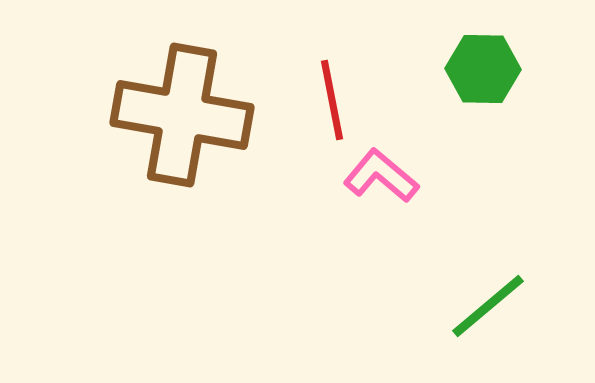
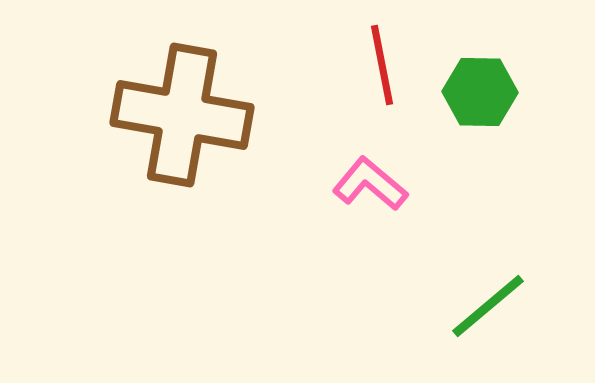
green hexagon: moved 3 px left, 23 px down
red line: moved 50 px right, 35 px up
pink L-shape: moved 11 px left, 8 px down
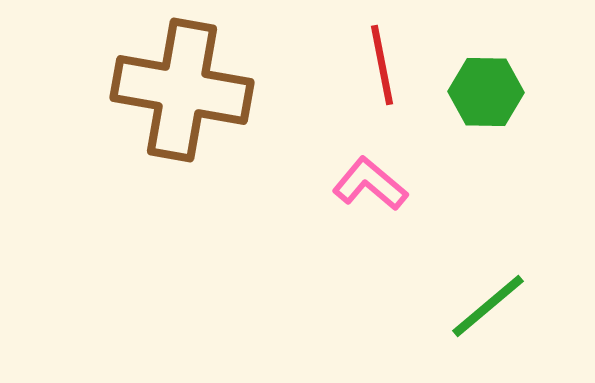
green hexagon: moved 6 px right
brown cross: moved 25 px up
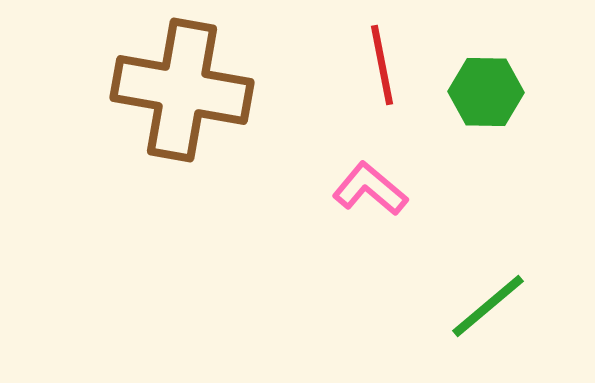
pink L-shape: moved 5 px down
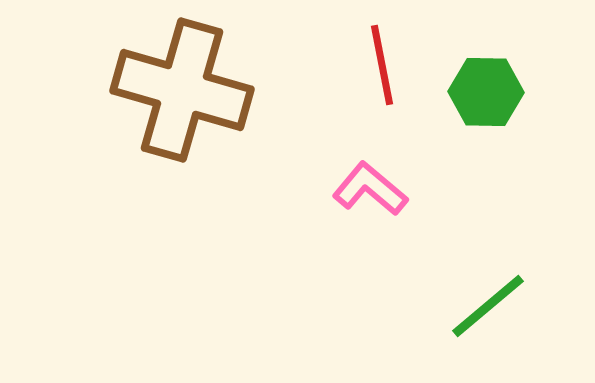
brown cross: rotated 6 degrees clockwise
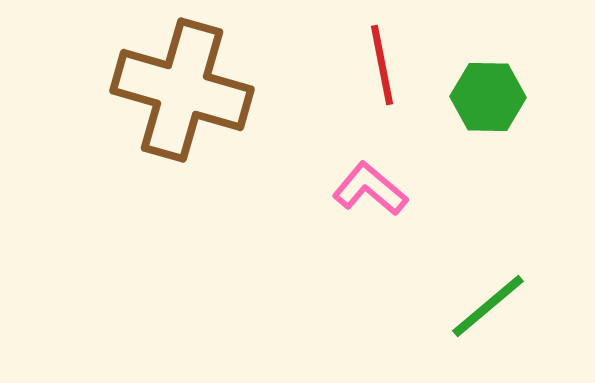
green hexagon: moved 2 px right, 5 px down
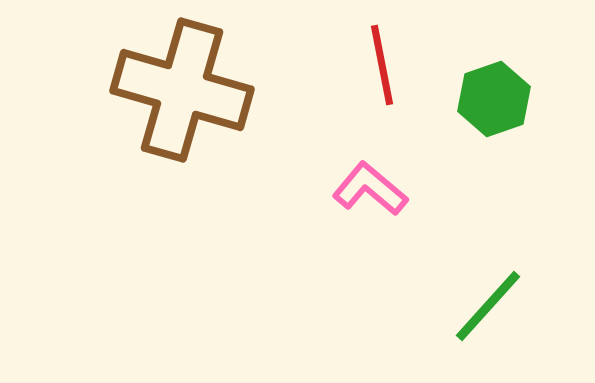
green hexagon: moved 6 px right, 2 px down; rotated 20 degrees counterclockwise
green line: rotated 8 degrees counterclockwise
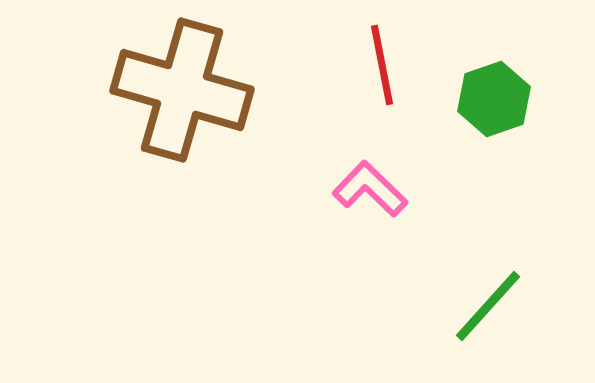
pink L-shape: rotated 4 degrees clockwise
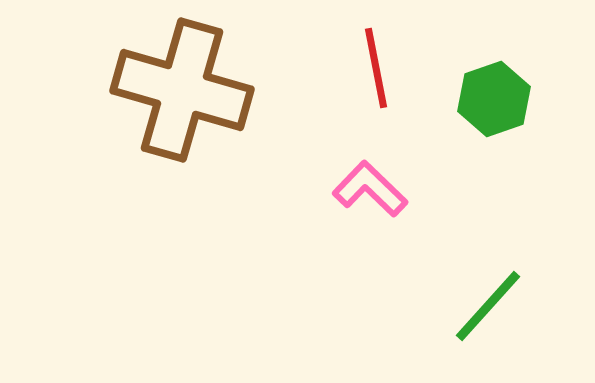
red line: moved 6 px left, 3 px down
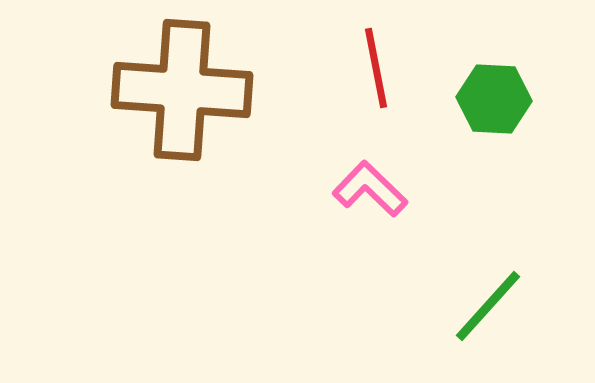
brown cross: rotated 12 degrees counterclockwise
green hexagon: rotated 22 degrees clockwise
